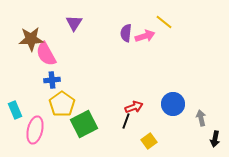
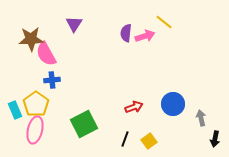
purple triangle: moved 1 px down
yellow pentagon: moved 26 px left
black line: moved 1 px left, 18 px down
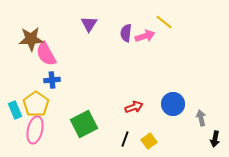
purple triangle: moved 15 px right
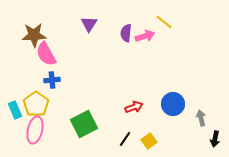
brown star: moved 3 px right, 4 px up
black line: rotated 14 degrees clockwise
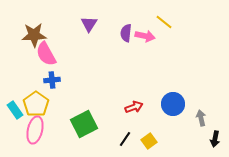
pink arrow: rotated 30 degrees clockwise
cyan rectangle: rotated 12 degrees counterclockwise
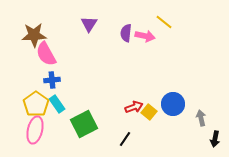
cyan rectangle: moved 42 px right, 6 px up
yellow square: moved 29 px up; rotated 14 degrees counterclockwise
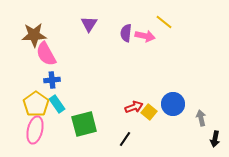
green square: rotated 12 degrees clockwise
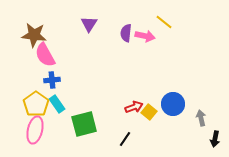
brown star: rotated 10 degrees clockwise
pink semicircle: moved 1 px left, 1 px down
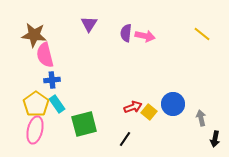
yellow line: moved 38 px right, 12 px down
pink semicircle: rotated 15 degrees clockwise
red arrow: moved 1 px left
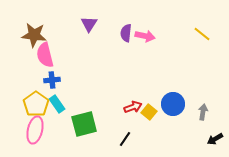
gray arrow: moved 2 px right, 6 px up; rotated 21 degrees clockwise
black arrow: rotated 49 degrees clockwise
